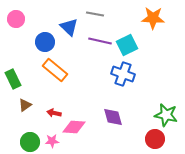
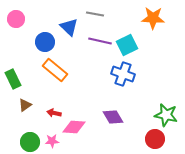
purple diamond: rotated 15 degrees counterclockwise
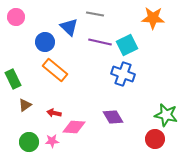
pink circle: moved 2 px up
purple line: moved 1 px down
green circle: moved 1 px left
